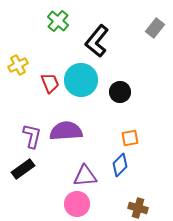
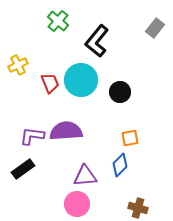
purple L-shape: rotated 95 degrees counterclockwise
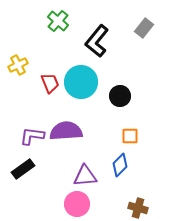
gray rectangle: moved 11 px left
cyan circle: moved 2 px down
black circle: moved 4 px down
orange square: moved 2 px up; rotated 12 degrees clockwise
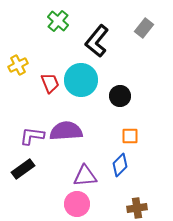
cyan circle: moved 2 px up
brown cross: moved 1 px left; rotated 24 degrees counterclockwise
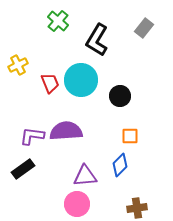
black L-shape: moved 1 px up; rotated 8 degrees counterclockwise
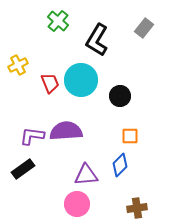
purple triangle: moved 1 px right, 1 px up
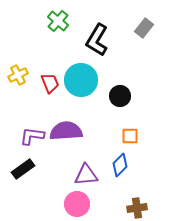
yellow cross: moved 10 px down
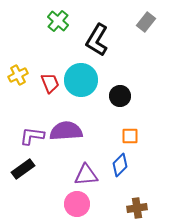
gray rectangle: moved 2 px right, 6 px up
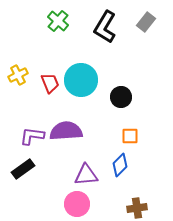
black L-shape: moved 8 px right, 13 px up
black circle: moved 1 px right, 1 px down
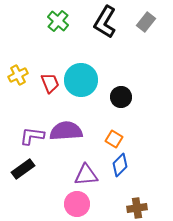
black L-shape: moved 5 px up
orange square: moved 16 px left, 3 px down; rotated 30 degrees clockwise
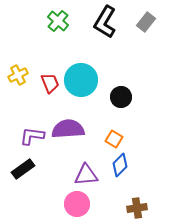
purple semicircle: moved 2 px right, 2 px up
